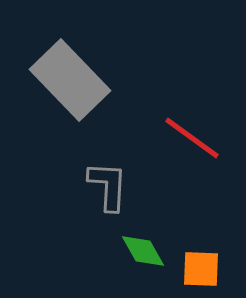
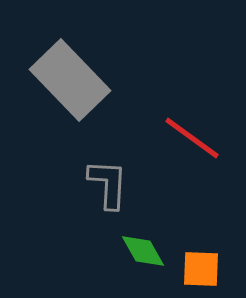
gray L-shape: moved 2 px up
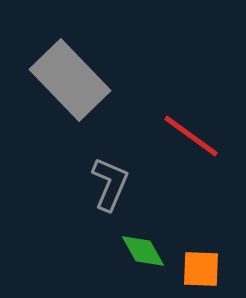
red line: moved 1 px left, 2 px up
gray L-shape: moved 2 px right; rotated 20 degrees clockwise
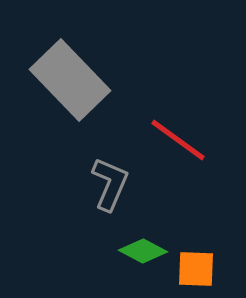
red line: moved 13 px left, 4 px down
green diamond: rotated 33 degrees counterclockwise
orange square: moved 5 px left
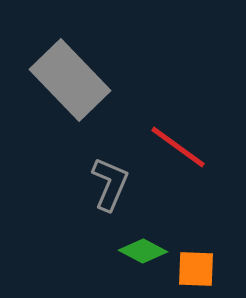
red line: moved 7 px down
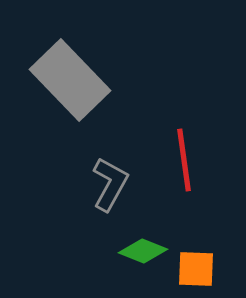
red line: moved 6 px right, 13 px down; rotated 46 degrees clockwise
gray L-shape: rotated 6 degrees clockwise
green diamond: rotated 6 degrees counterclockwise
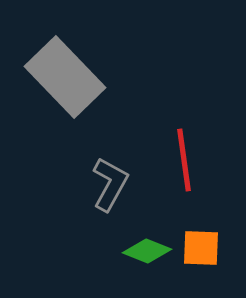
gray rectangle: moved 5 px left, 3 px up
green diamond: moved 4 px right
orange square: moved 5 px right, 21 px up
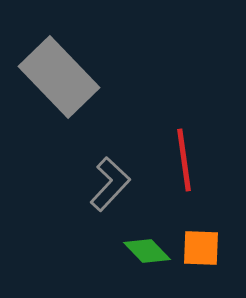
gray rectangle: moved 6 px left
gray L-shape: rotated 14 degrees clockwise
green diamond: rotated 24 degrees clockwise
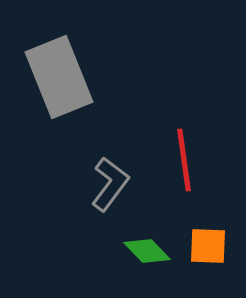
gray rectangle: rotated 22 degrees clockwise
gray L-shape: rotated 6 degrees counterclockwise
orange square: moved 7 px right, 2 px up
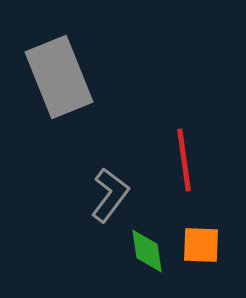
gray L-shape: moved 11 px down
orange square: moved 7 px left, 1 px up
green diamond: rotated 36 degrees clockwise
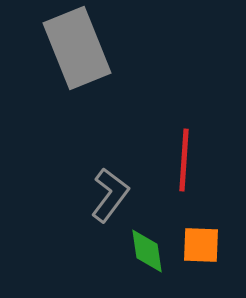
gray rectangle: moved 18 px right, 29 px up
red line: rotated 12 degrees clockwise
